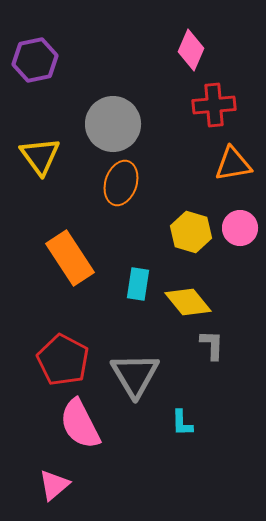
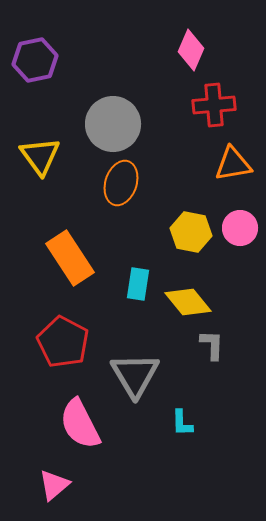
yellow hexagon: rotated 6 degrees counterclockwise
red pentagon: moved 18 px up
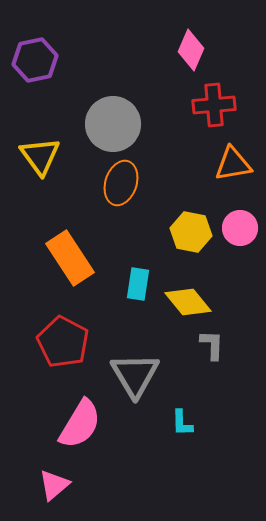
pink semicircle: rotated 122 degrees counterclockwise
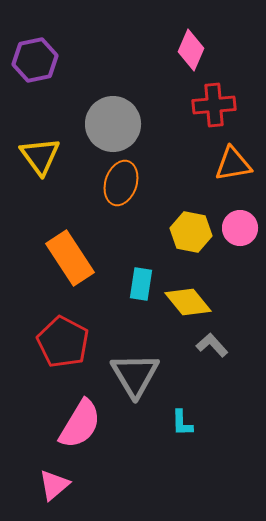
cyan rectangle: moved 3 px right
gray L-shape: rotated 44 degrees counterclockwise
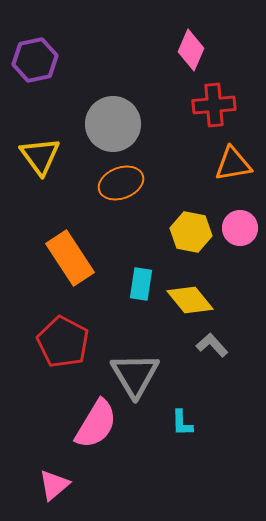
orange ellipse: rotated 51 degrees clockwise
yellow diamond: moved 2 px right, 2 px up
pink semicircle: moved 16 px right
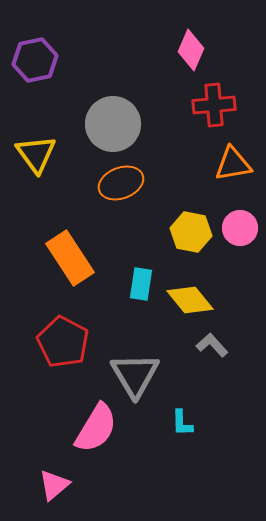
yellow triangle: moved 4 px left, 2 px up
pink semicircle: moved 4 px down
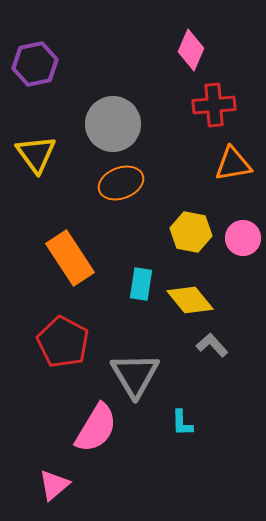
purple hexagon: moved 4 px down
pink circle: moved 3 px right, 10 px down
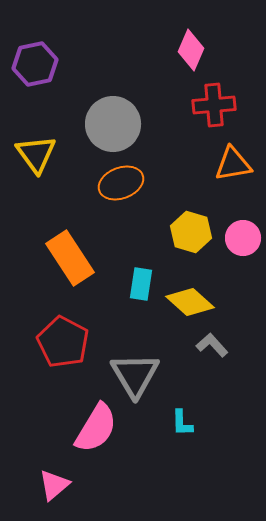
yellow hexagon: rotated 6 degrees clockwise
yellow diamond: moved 2 px down; rotated 9 degrees counterclockwise
